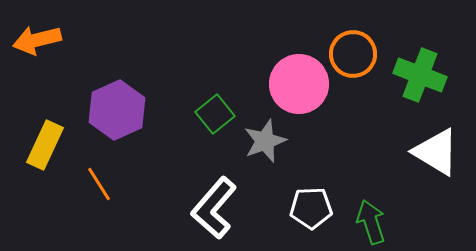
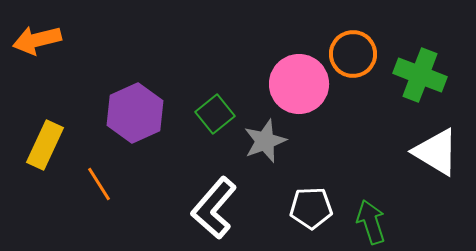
purple hexagon: moved 18 px right, 3 px down
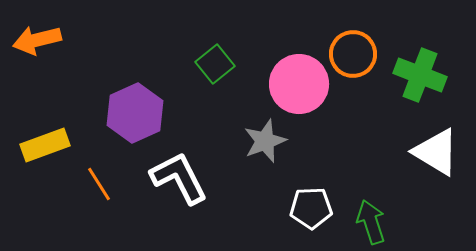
green square: moved 50 px up
yellow rectangle: rotated 45 degrees clockwise
white L-shape: moved 35 px left, 30 px up; rotated 112 degrees clockwise
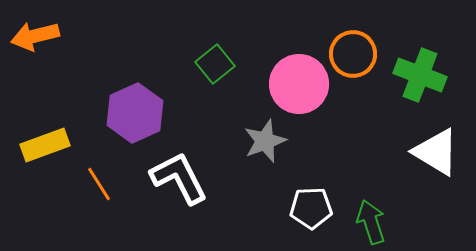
orange arrow: moved 2 px left, 4 px up
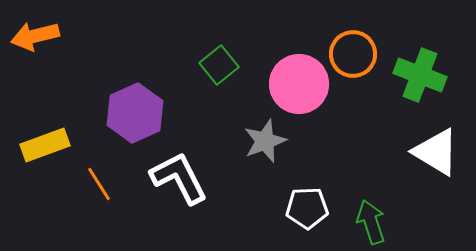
green square: moved 4 px right, 1 px down
white pentagon: moved 4 px left
